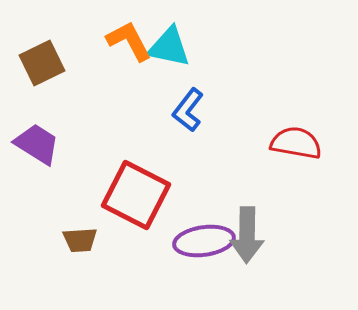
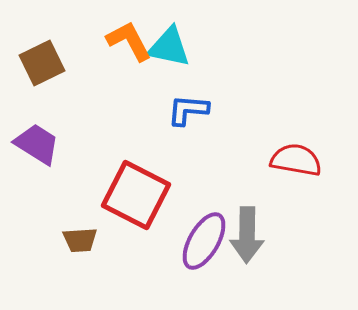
blue L-shape: rotated 57 degrees clockwise
red semicircle: moved 17 px down
purple ellipse: rotated 52 degrees counterclockwise
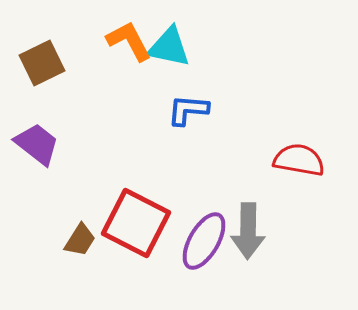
purple trapezoid: rotated 6 degrees clockwise
red semicircle: moved 3 px right
red square: moved 28 px down
gray arrow: moved 1 px right, 4 px up
brown trapezoid: rotated 54 degrees counterclockwise
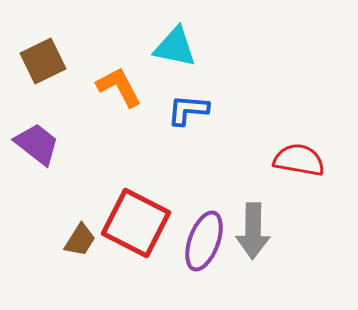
orange L-shape: moved 10 px left, 46 px down
cyan triangle: moved 6 px right
brown square: moved 1 px right, 2 px up
gray arrow: moved 5 px right
purple ellipse: rotated 10 degrees counterclockwise
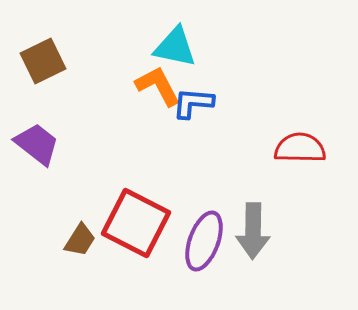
orange L-shape: moved 39 px right, 1 px up
blue L-shape: moved 5 px right, 7 px up
red semicircle: moved 1 px right, 12 px up; rotated 9 degrees counterclockwise
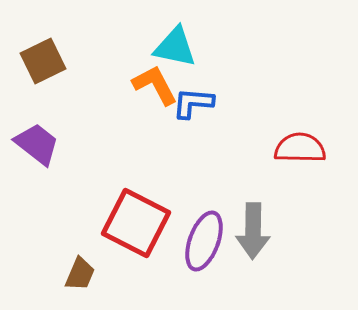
orange L-shape: moved 3 px left, 1 px up
brown trapezoid: moved 34 px down; rotated 9 degrees counterclockwise
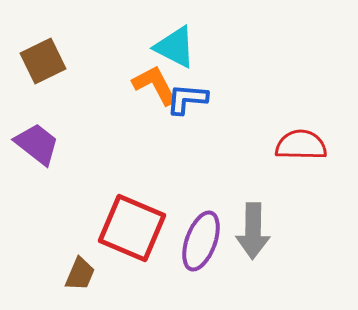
cyan triangle: rotated 15 degrees clockwise
blue L-shape: moved 6 px left, 4 px up
red semicircle: moved 1 px right, 3 px up
red square: moved 4 px left, 5 px down; rotated 4 degrees counterclockwise
purple ellipse: moved 3 px left
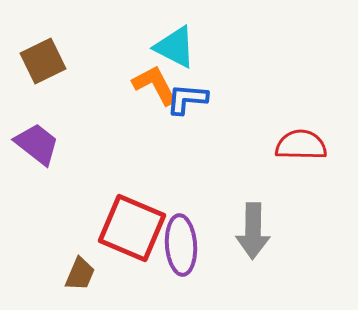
purple ellipse: moved 20 px left, 4 px down; rotated 24 degrees counterclockwise
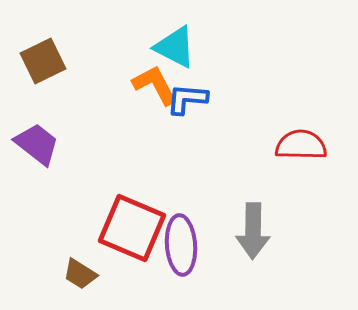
brown trapezoid: rotated 99 degrees clockwise
